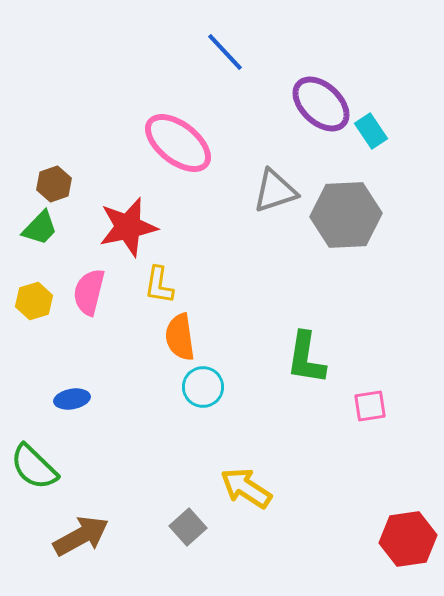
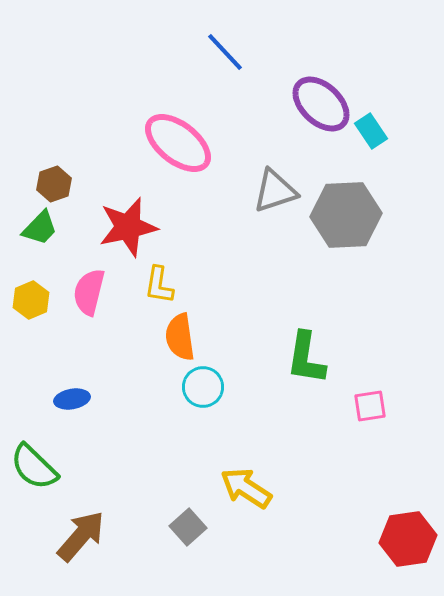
yellow hexagon: moved 3 px left, 1 px up; rotated 6 degrees counterclockwise
brown arrow: rotated 20 degrees counterclockwise
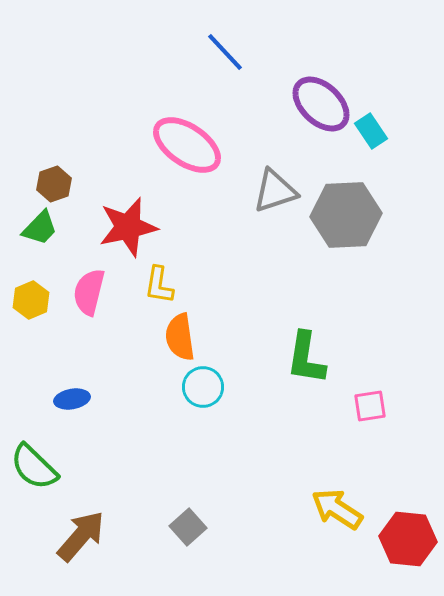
pink ellipse: moved 9 px right, 2 px down; rotated 4 degrees counterclockwise
yellow arrow: moved 91 px right, 21 px down
red hexagon: rotated 14 degrees clockwise
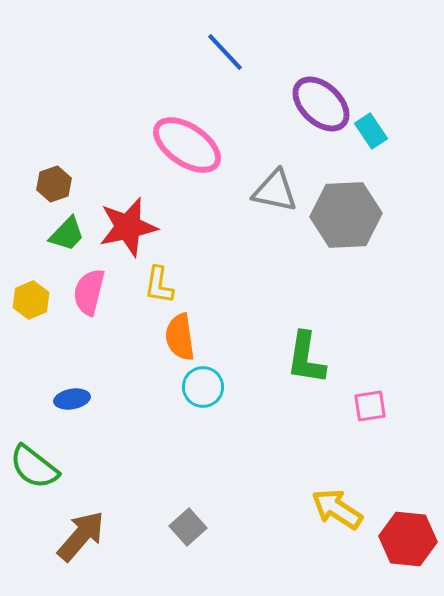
gray triangle: rotated 30 degrees clockwise
green trapezoid: moved 27 px right, 6 px down
green semicircle: rotated 6 degrees counterclockwise
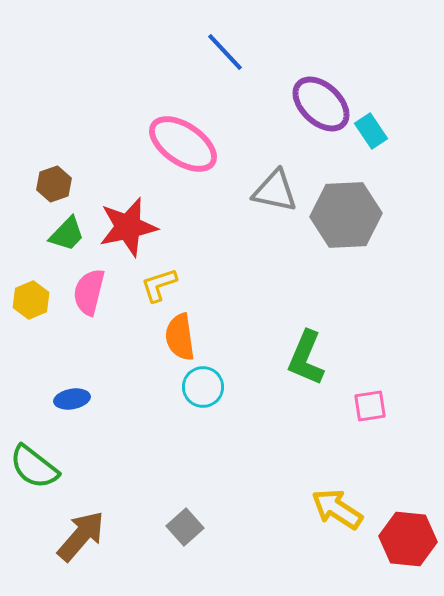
pink ellipse: moved 4 px left, 1 px up
yellow L-shape: rotated 63 degrees clockwise
green L-shape: rotated 14 degrees clockwise
gray square: moved 3 px left
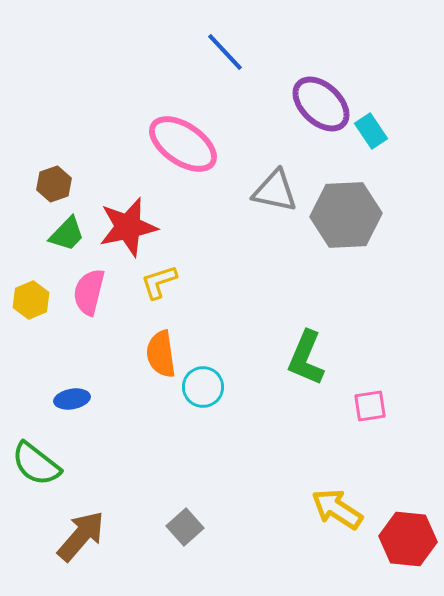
yellow L-shape: moved 3 px up
orange semicircle: moved 19 px left, 17 px down
green semicircle: moved 2 px right, 3 px up
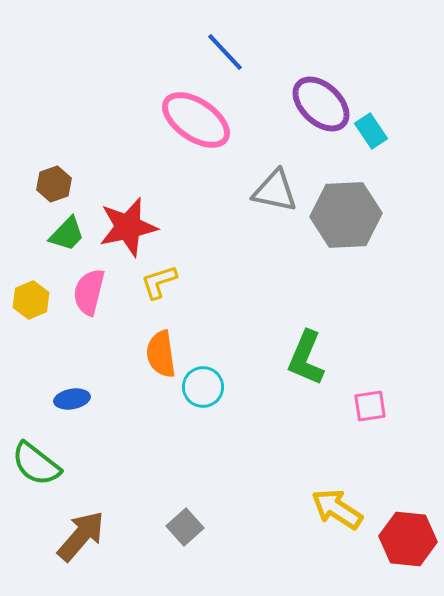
pink ellipse: moved 13 px right, 24 px up
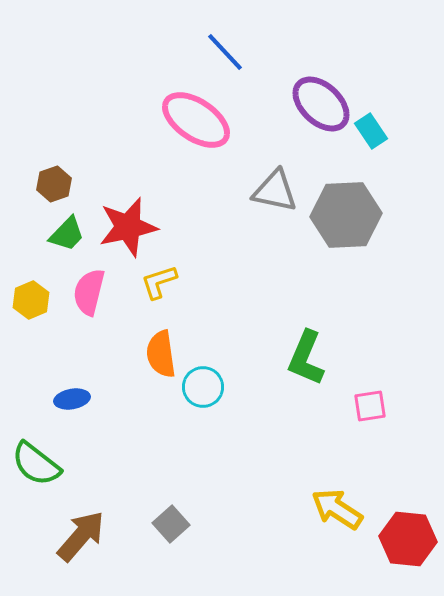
gray square: moved 14 px left, 3 px up
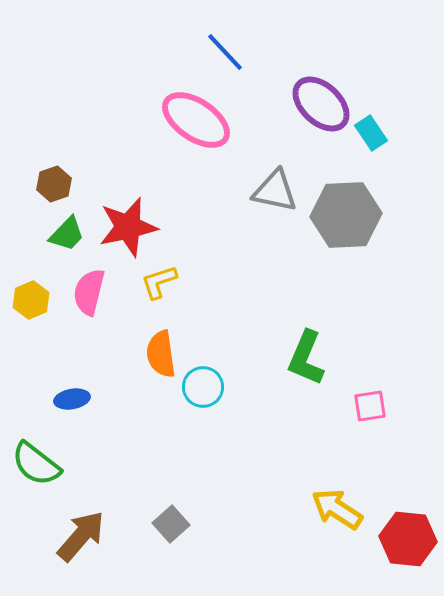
cyan rectangle: moved 2 px down
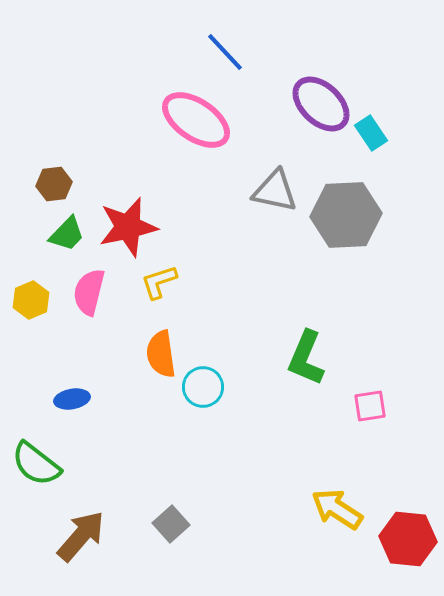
brown hexagon: rotated 12 degrees clockwise
